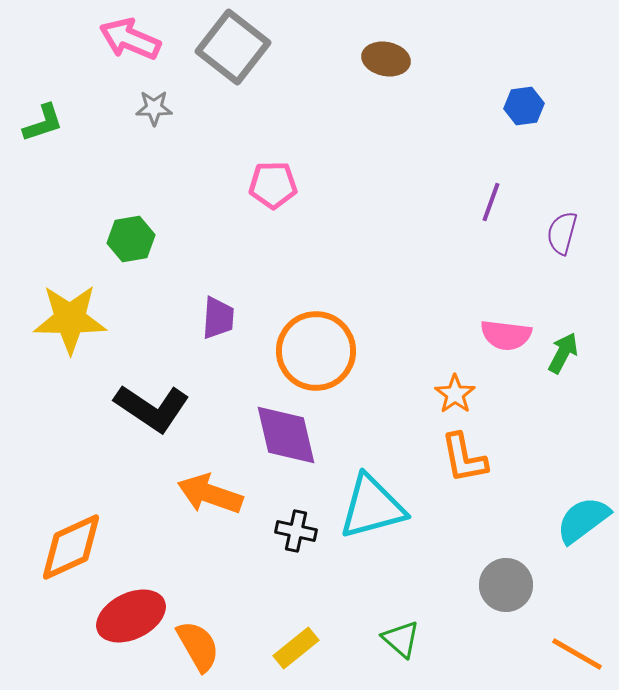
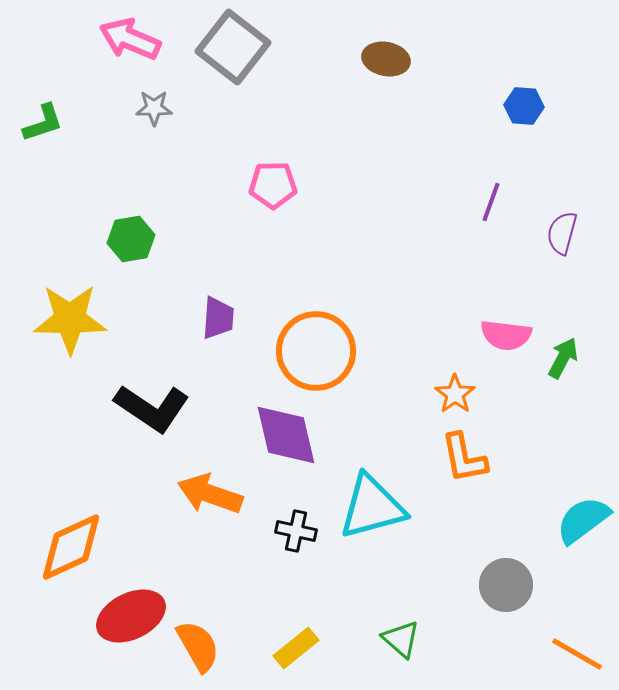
blue hexagon: rotated 12 degrees clockwise
green arrow: moved 5 px down
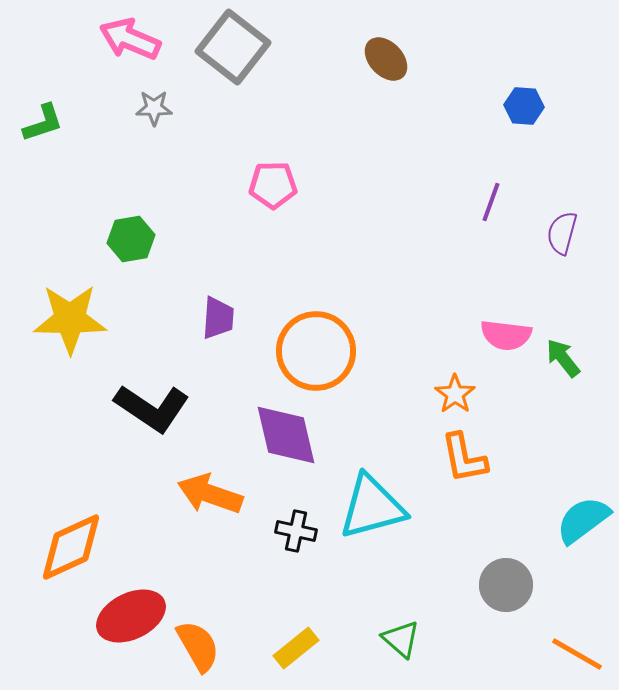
brown ellipse: rotated 36 degrees clockwise
green arrow: rotated 66 degrees counterclockwise
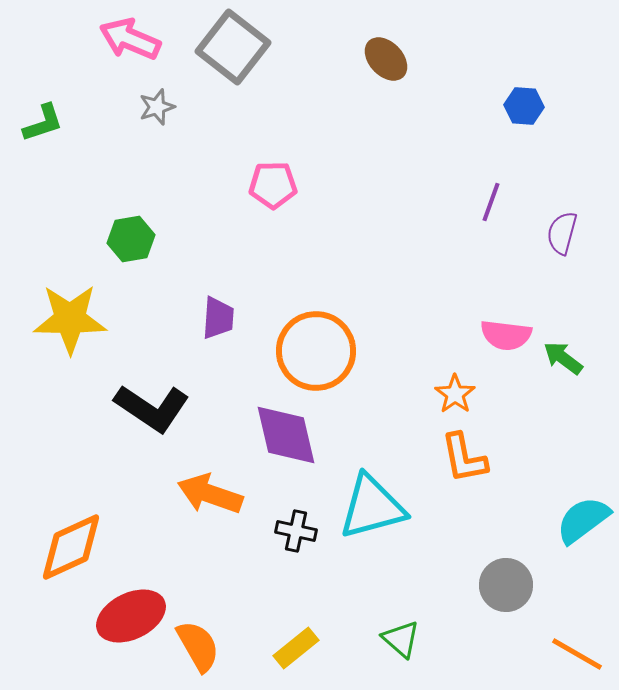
gray star: moved 3 px right, 1 px up; rotated 18 degrees counterclockwise
green arrow: rotated 15 degrees counterclockwise
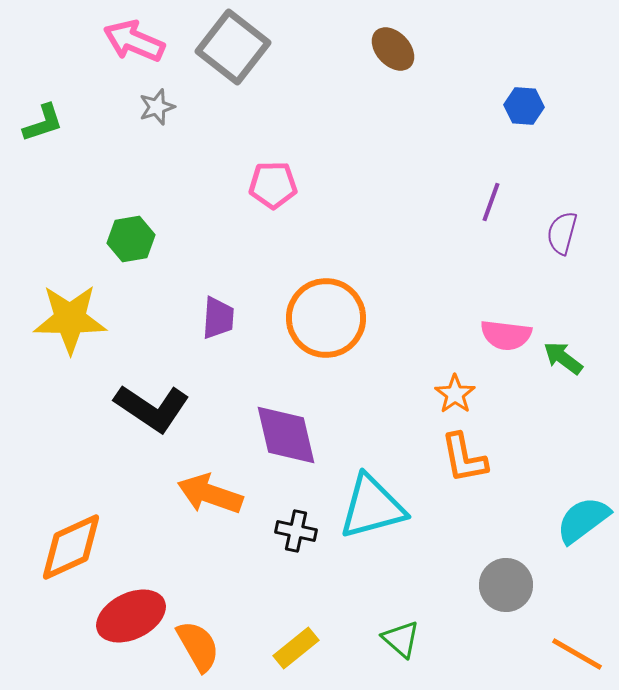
pink arrow: moved 4 px right, 2 px down
brown ellipse: moved 7 px right, 10 px up
orange circle: moved 10 px right, 33 px up
